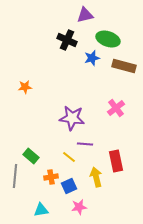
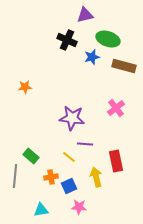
blue star: moved 1 px up
pink star: rotated 14 degrees clockwise
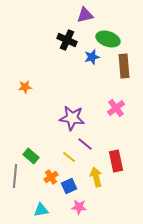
brown rectangle: rotated 70 degrees clockwise
purple line: rotated 35 degrees clockwise
orange cross: rotated 24 degrees counterclockwise
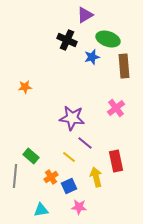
purple triangle: rotated 18 degrees counterclockwise
purple line: moved 1 px up
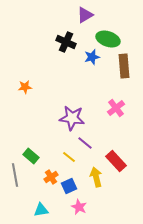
black cross: moved 1 px left, 2 px down
red rectangle: rotated 30 degrees counterclockwise
gray line: moved 1 px up; rotated 15 degrees counterclockwise
pink star: rotated 21 degrees clockwise
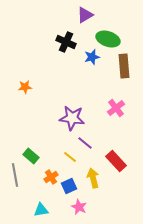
yellow line: moved 1 px right
yellow arrow: moved 3 px left, 1 px down
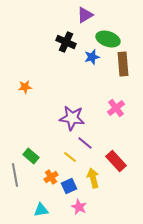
brown rectangle: moved 1 px left, 2 px up
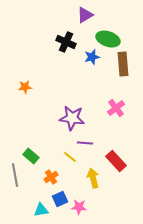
purple line: rotated 35 degrees counterclockwise
blue square: moved 9 px left, 13 px down
pink star: rotated 21 degrees counterclockwise
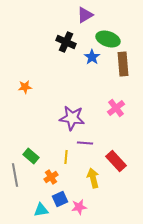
blue star: rotated 21 degrees counterclockwise
yellow line: moved 4 px left; rotated 56 degrees clockwise
pink star: rotated 14 degrees counterclockwise
